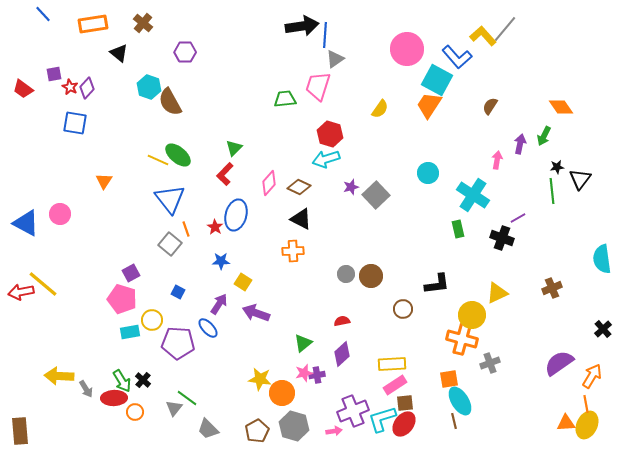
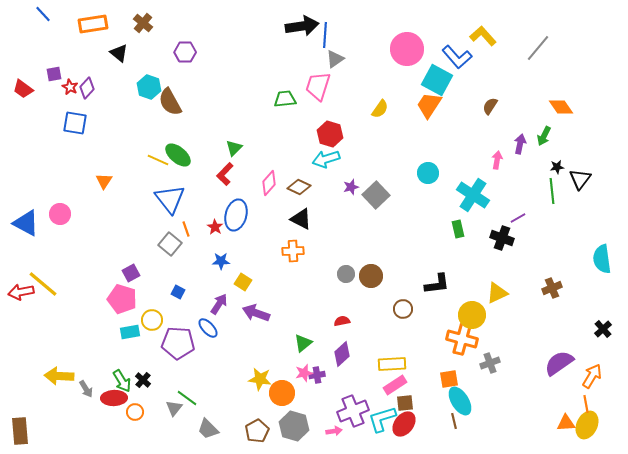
gray line at (505, 29): moved 33 px right, 19 px down
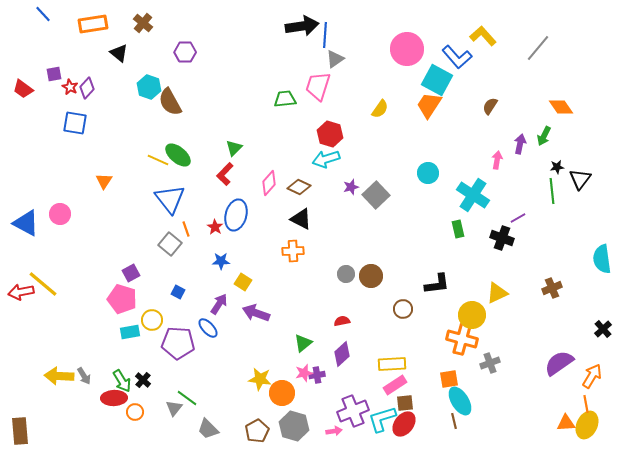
gray arrow at (86, 389): moved 2 px left, 13 px up
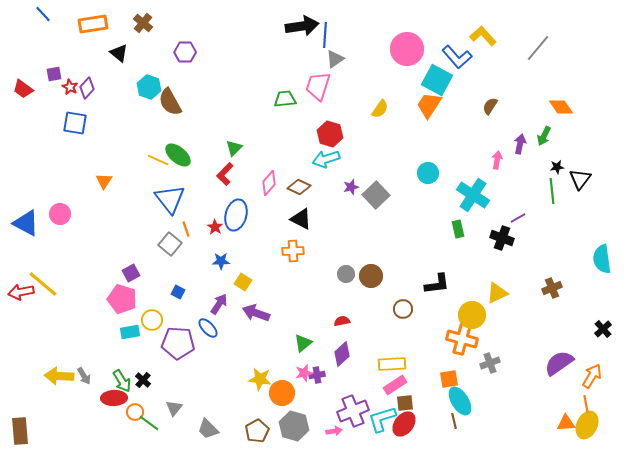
green line at (187, 398): moved 38 px left, 25 px down
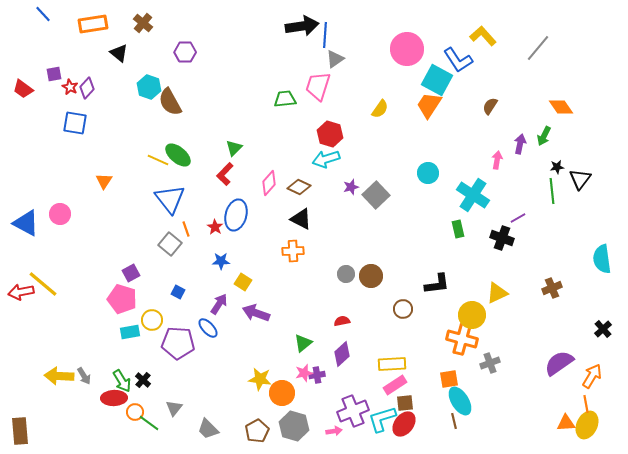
blue L-shape at (457, 57): moved 1 px right, 3 px down; rotated 8 degrees clockwise
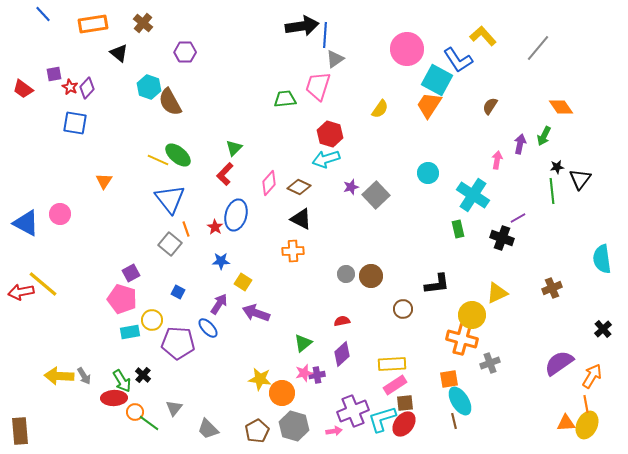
black cross at (143, 380): moved 5 px up
